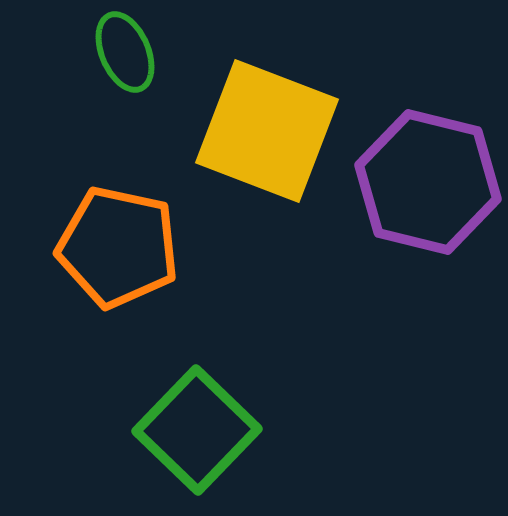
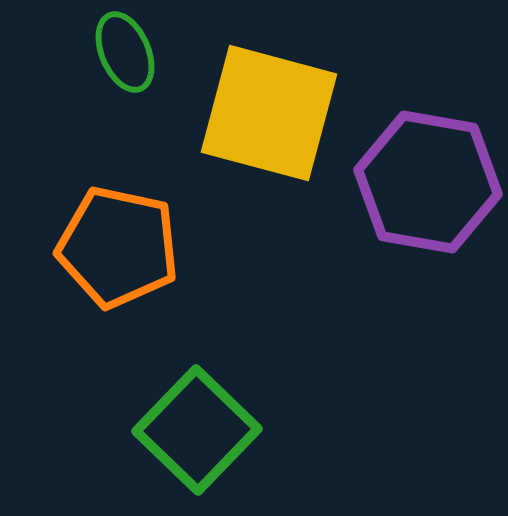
yellow square: moved 2 px right, 18 px up; rotated 6 degrees counterclockwise
purple hexagon: rotated 4 degrees counterclockwise
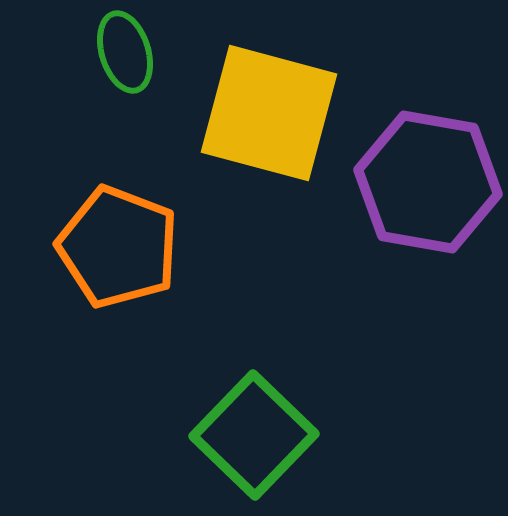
green ellipse: rotated 6 degrees clockwise
orange pentagon: rotated 9 degrees clockwise
green square: moved 57 px right, 5 px down
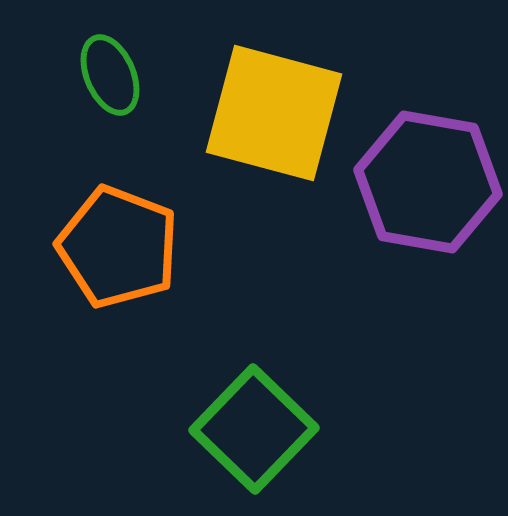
green ellipse: moved 15 px left, 23 px down; rotated 6 degrees counterclockwise
yellow square: moved 5 px right
green square: moved 6 px up
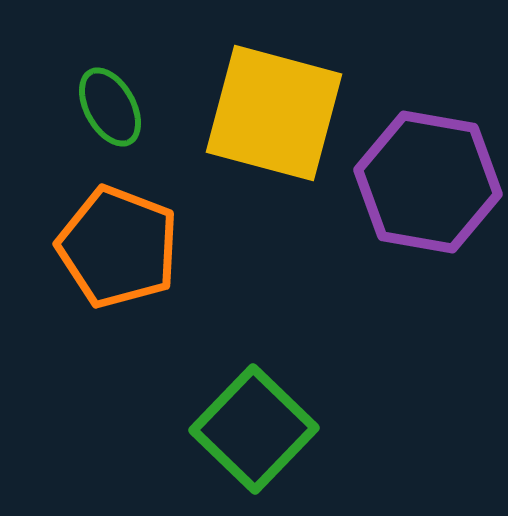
green ellipse: moved 32 px down; rotated 6 degrees counterclockwise
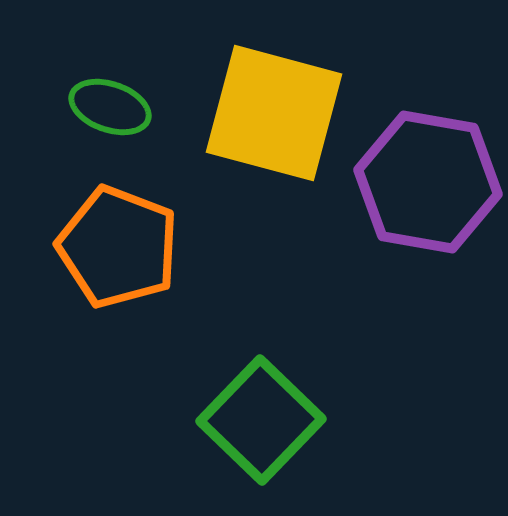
green ellipse: rotated 42 degrees counterclockwise
green square: moved 7 px right, 9 px up
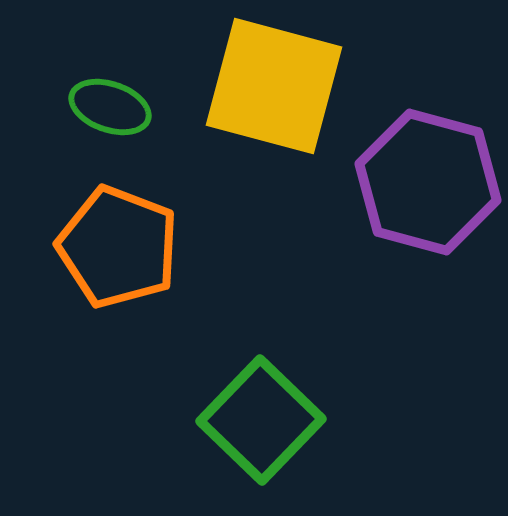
yellow square: moved 27 px up
purple hexagon: rotated 5 degrees clockwise
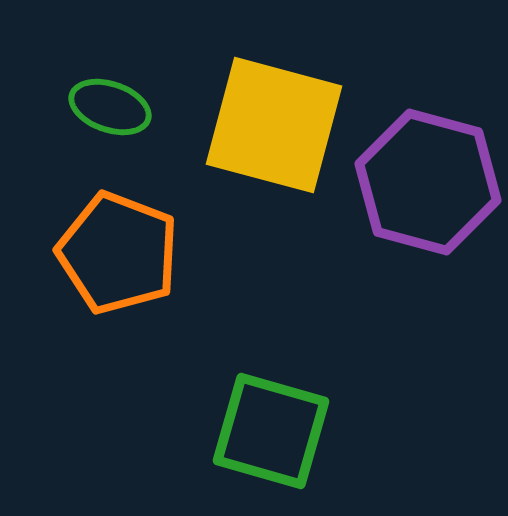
yellow square: moved 39 px down
orange pentagon: moved 6 px down
green square: moved 10 px right, 11 px down; rotated 28 degrees counterclockwise
